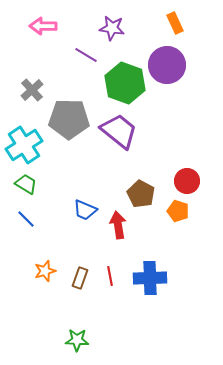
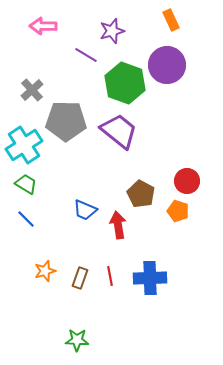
orange rectangle: moved 4 px left, 3 px up
purple star: moved 3 px down; rotated 25 degrees counterclockwise
gray pentagon: moved 3 px left, 2 px down
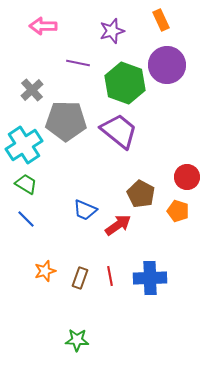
orange rectangle: moved 10 px left
purple line: moved 8 px left, 8 px down; rotated 20 degrees counterclockwise
red circle: moved 4 px up
red arrow: rotated 64 degrees clockwise
